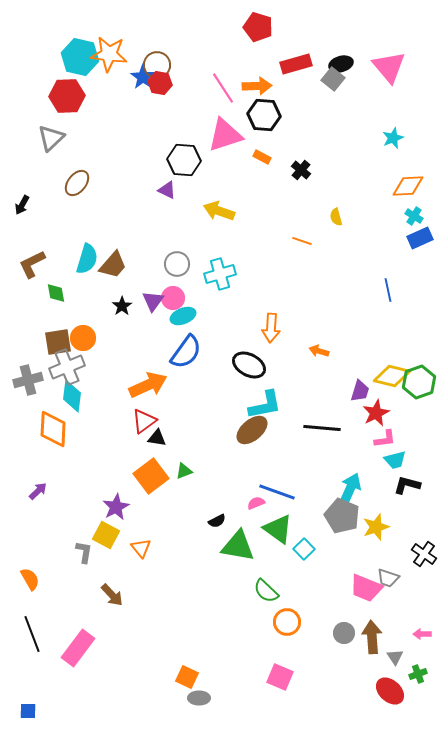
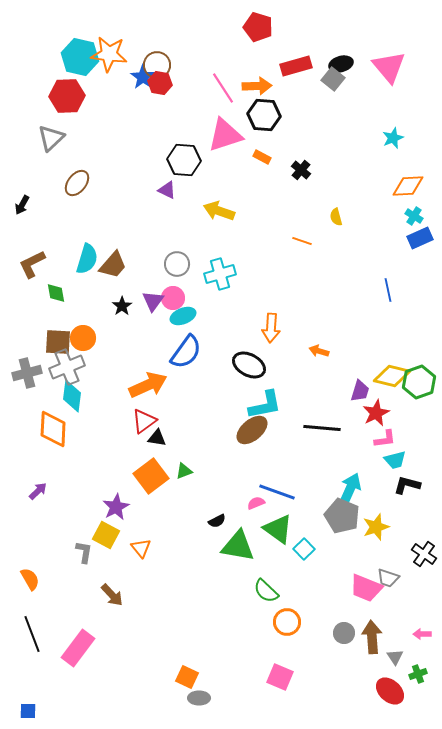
red rectangle at (296, 64): moved 2 px down
brown square at (58, 342): rotated 12 degrees clockwise
gray cross at (28, 380): moved 1 px left, 7 px up
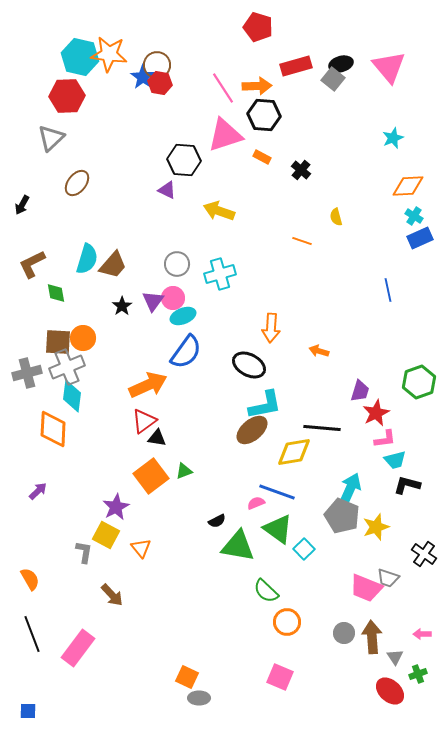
yellow diamond at (392, 376): moved 98 px left, 76 px down; rotated 24 degrees counterclockwise
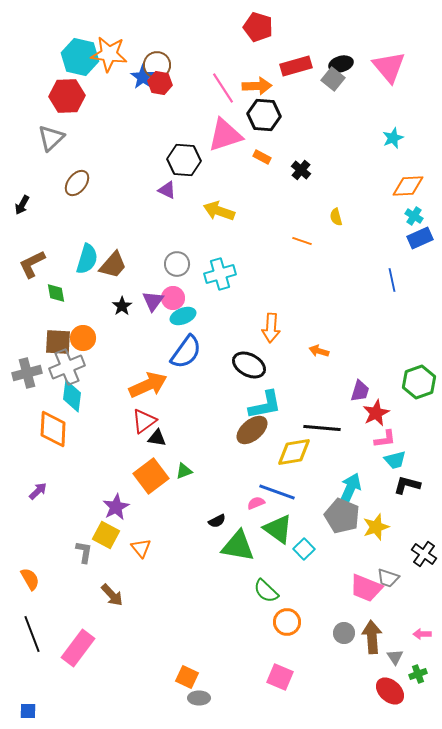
blue line at (388, 290): moved 4 px right, 10 px up
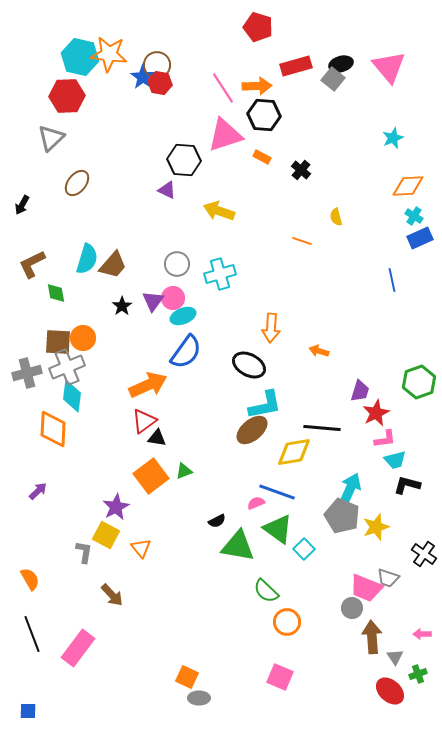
gray circle at (344, 633): moved 8 px right, 25 px up
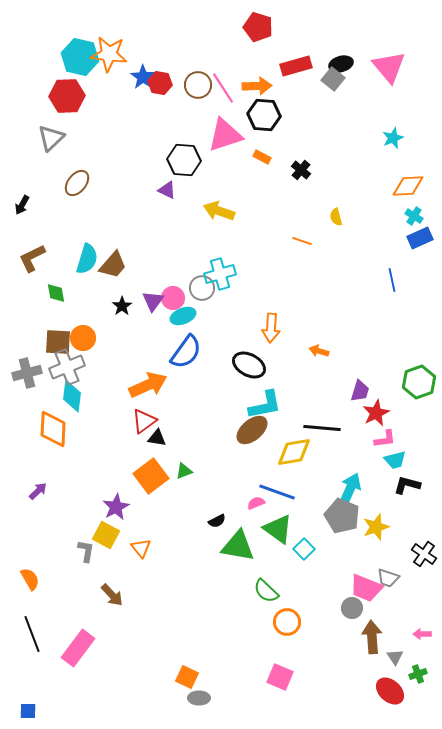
brown circle at (157, 65): moved 41 px right, 20 px down
brown L-shape at (32, 264): moved 6 px up
gray circle at (177, 264): moved 25 px right, 24 px down
gray L-shape at (84, 552): moved 2 px right, 1 px up
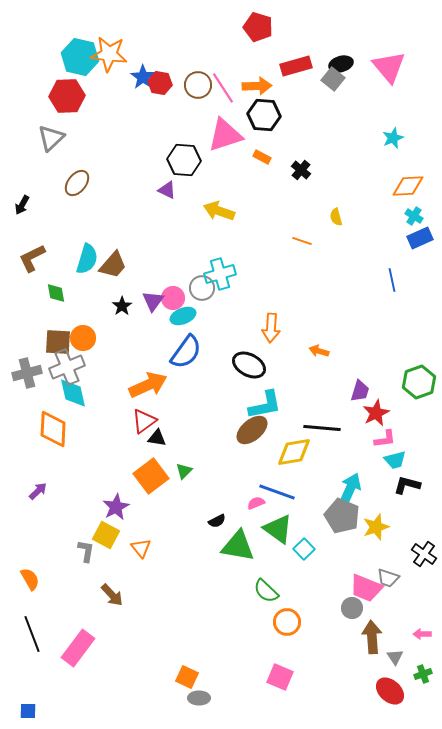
cyan diamond at (72, 396): moved 1 px right, 3 px up; rotated 20 degrees counterclockwise
green triangle at (184, 471): rotated 24 degrees counterclockwise
green cross at (418, 674): moved 5 px right
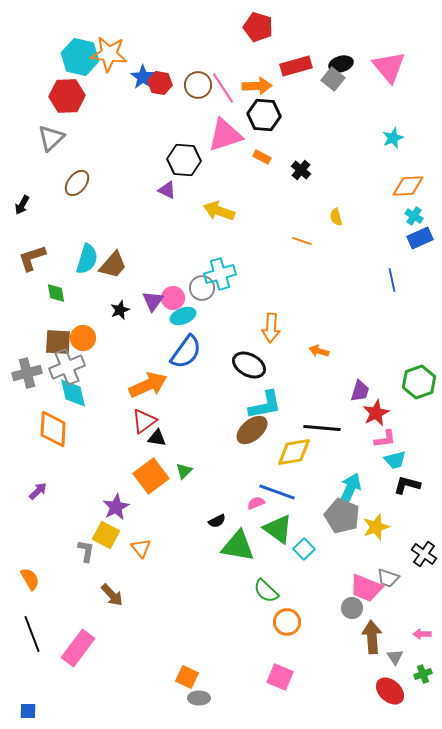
brown L-shape at (32, 258): rotated 8 degrees clockwise
black star at (122, 306): moved 2 px left, 4 px down; rotated 12 degrees clockwise
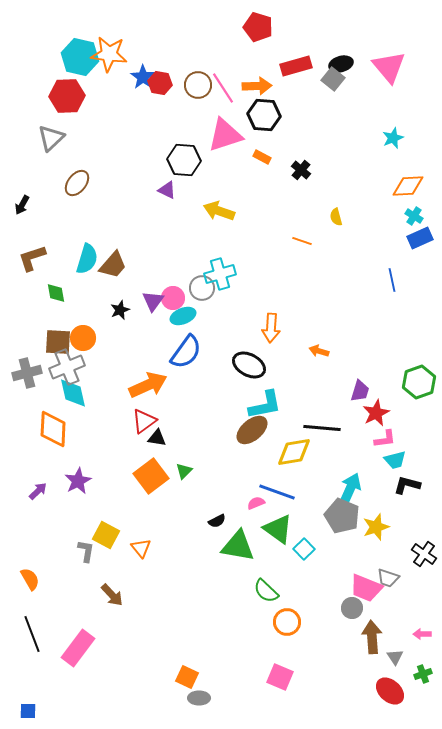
purple star at (116, 507): moved 38 px left, 26 px up
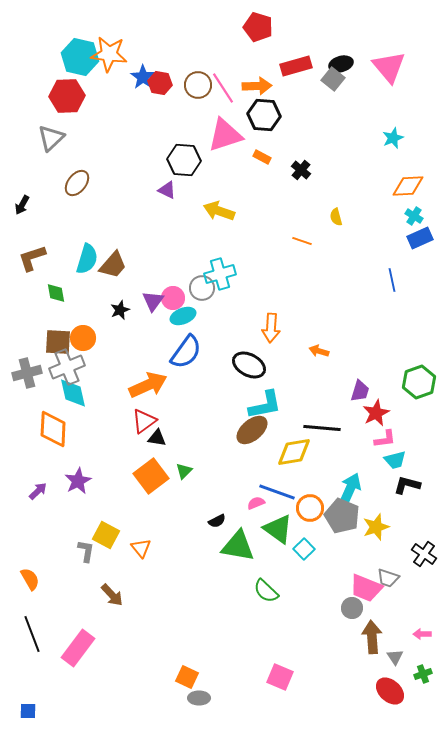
orange circle at (287, 622): moved 23 px right, 114 px up
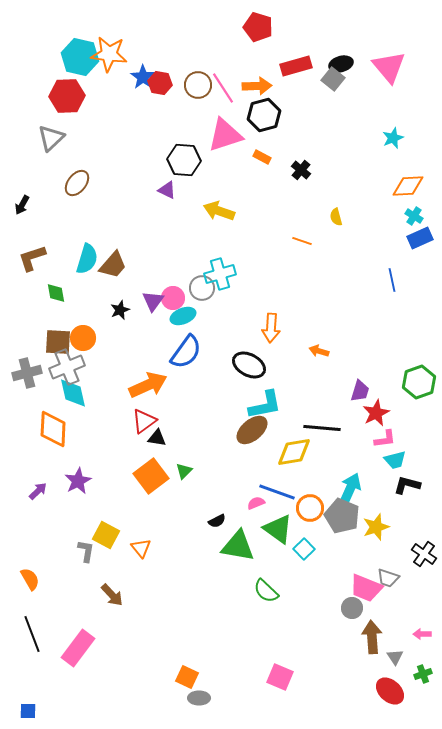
black hexagon at (264, 115): rotated 20 degrees counterclockwise
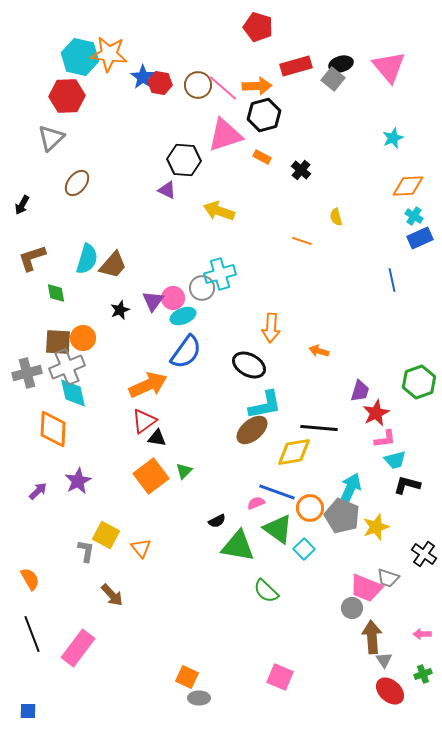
pink line at (223, 88): rotated 16 degrees counterclockwise
black line at (322, 428): moved 3 px left
gray triangle at (395, 657): moved 11 px left, 3 px down
